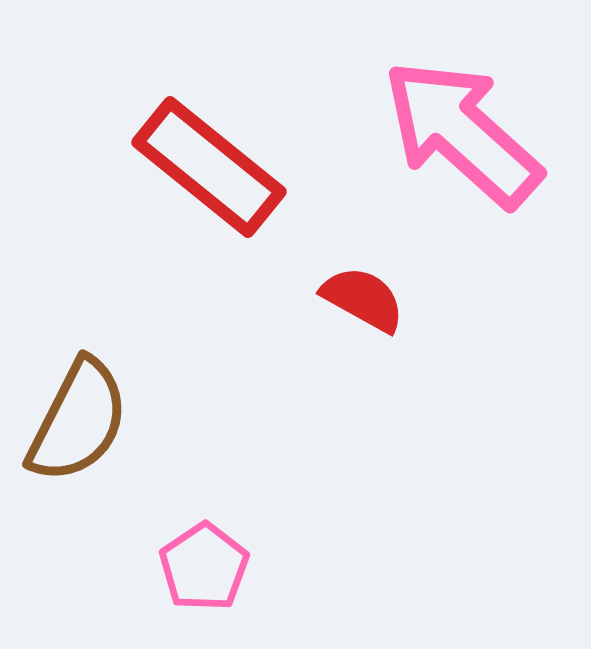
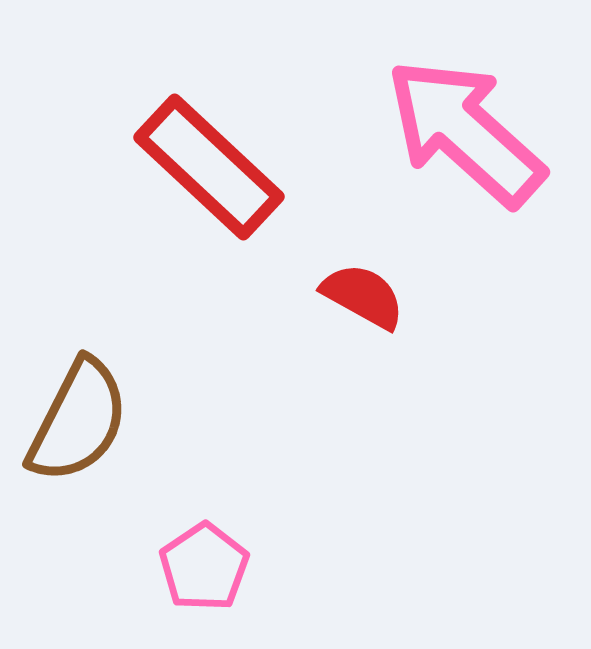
pink arrow: moved 3 px right, 1 px up
red rectangle: rotated 4 degrees clockwise
red semicircle: moved 3 px up
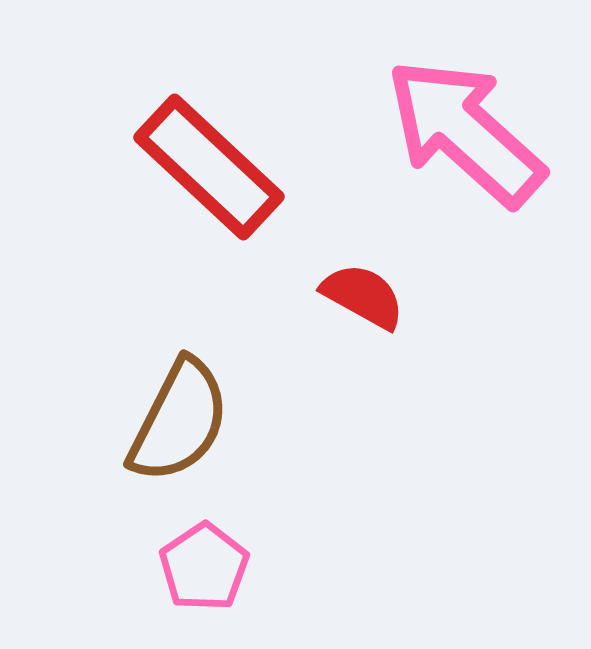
brown semicircle: moved 101 px right
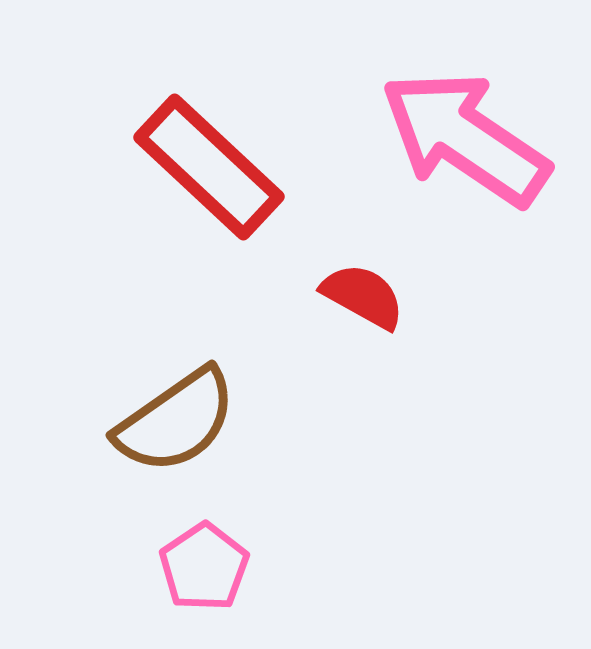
pink arrow: moved 6 px down; rotated 8 degrees counterclockwise
brown semicircle: moved 3 px left; rotated 28 degrees clockwise
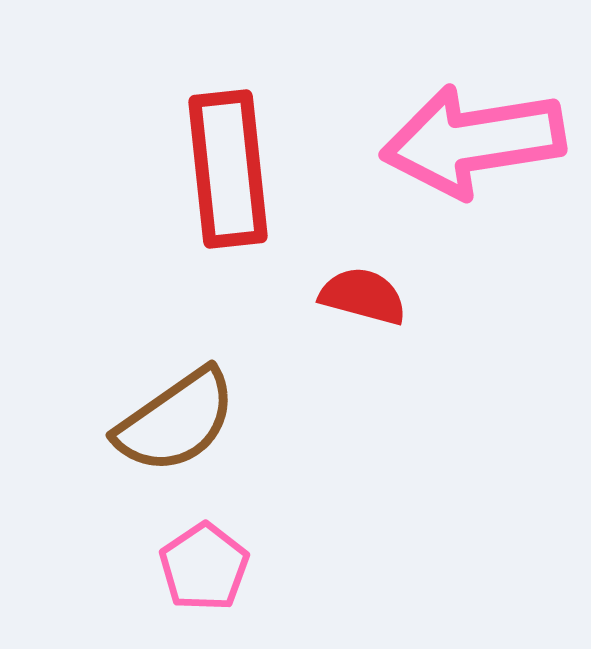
pink arrow: moved 8 px right, 3 px down; rotated 43 degrees counterclockwise
red rectangle: moved 19 px right, 2 px down; rotated 41 degrees clockwise
red semicircle: rotated 14 degrees counterclockwise
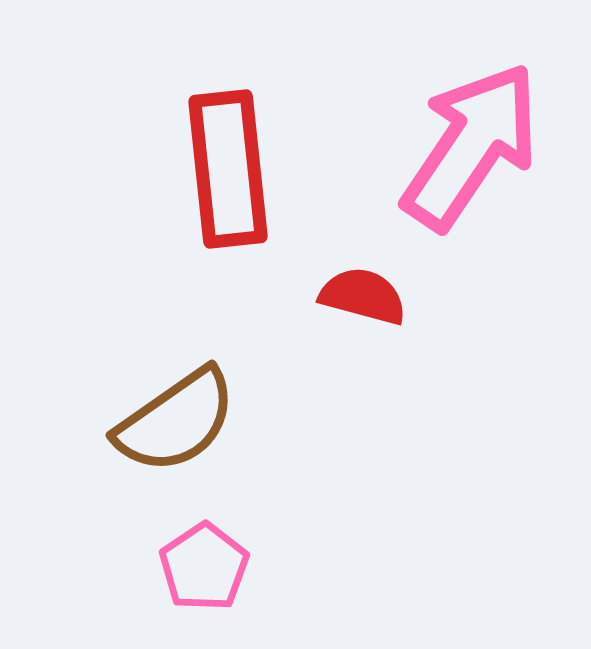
pink arrow: moved 2 px left, 5 px down; rotated 133 degrees clockwise
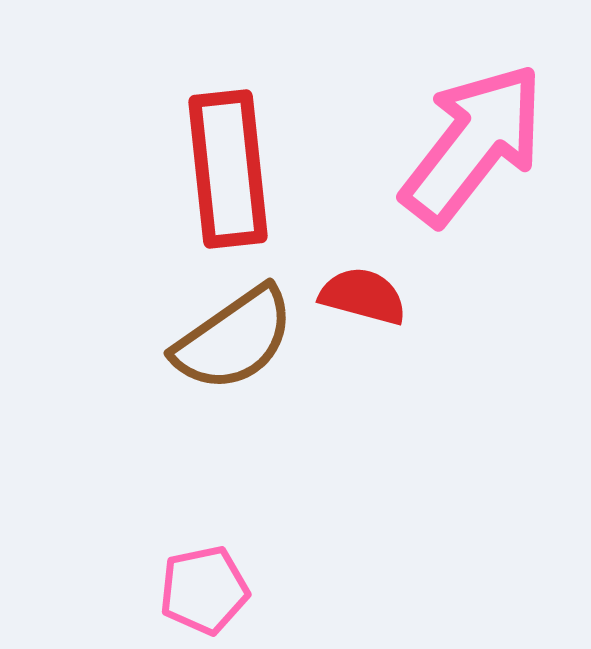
pink arrow: moved 2 px right, 2 px up; rotated 4 degrees clockwise
brown semicircle: moved 58 px right, 82 px up
pink pentagon: moved 23 px down; rotated 22 degrees clockwise
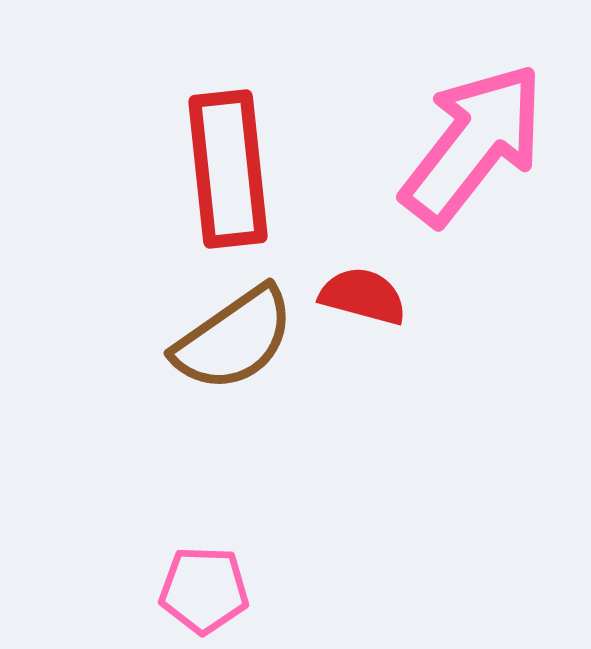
pink pentagon: rotated 14 degrees clockwise
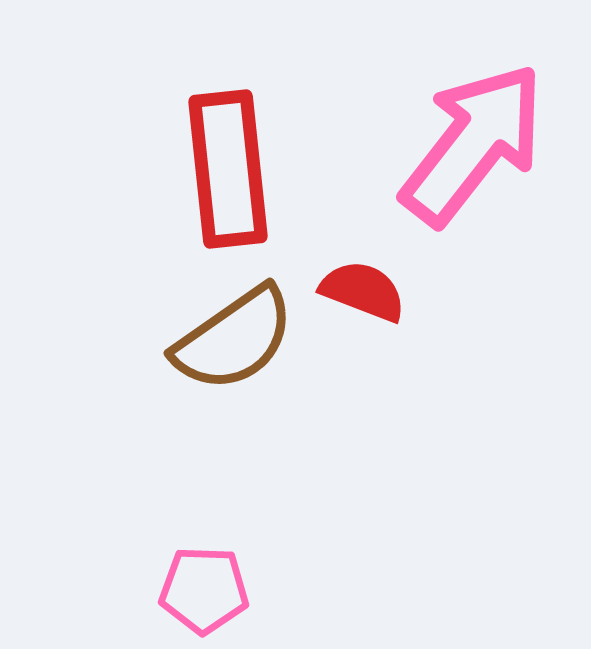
red semicircle: moved 5 px up; rotated 6 degrees clockwise
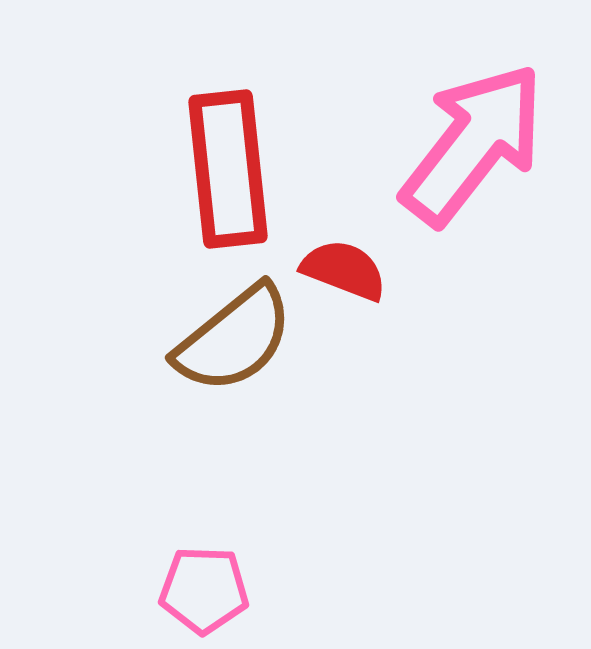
red semicircle: moved 19 px left, 21 px up
brown semicircle: rotated 4 degrees counterclockwise
